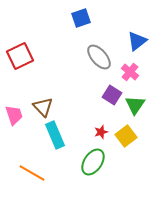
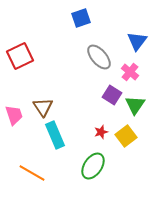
blue triangle: rotated 15 degrees counterclockwise
brown triangle: rotated 10 degrees clockwise
green ellipse: moved 4 px down
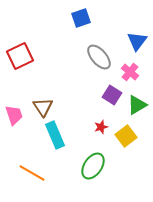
green triangle: moved 2 px right; rotated 25 degrees clockwise
red star: moved 5 px up
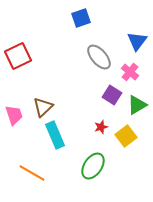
red square: moved 2 px left
brown triangle: rotated 20 degrees clockwise
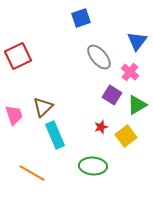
green ellipse: rotated 60 degrees clockwise
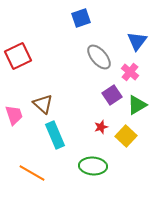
purple square: rotated 24 degrees clockwise
brown triangle: moved 3 px up; rotated 35 degrees counterclockwise
yellow square: rotated 10 degrees counterclockwise
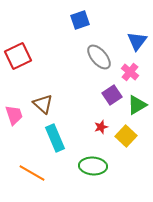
blue square: moved 1 px left, 2 px down
cyan rectangle: moved 3 px down
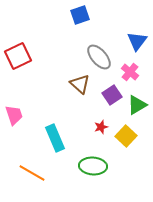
blue square: moved 5 px up
brown triangle: moved 37 px right, 20 px up
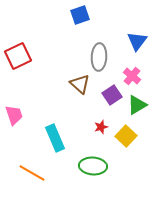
gray ellipse: rotated 44 degrees clockwise
pink cross: moved 2 px right, 4 px down
